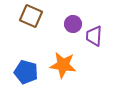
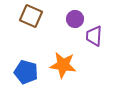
purple circle: moved 2 px right, 5 px up
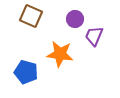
purple trapezoid: rotated 20 degrees clockwise
orange star: moved 3 px left, 11 px up
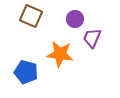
purple trapezoid: moved 2 px left, 2 px down
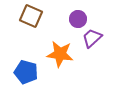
purple circle: moved 3 px right
purple trapezoid: rotated 25 degrees clockwise
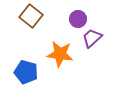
brown square: rotated 15 degrees clockwise
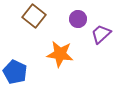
brown square: moved 3 px right
purple trapezoid: moved 9 px right, 4 px up
blue pentagon: moved 11 px left; rotated 10 degrees clockwise
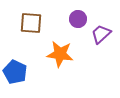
brown square: moved 3 px left, 7 px down; rotated 35 degrees counterclockwise
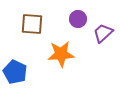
brown square: moved 1 px right, 1 px down
purple trapezoid: moved 2 px right, 1 px up
orange star: moved 1 px right; rotated 12 degrees counterclockwise
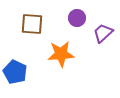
purple circle: moved 1 px left, 1 px up
